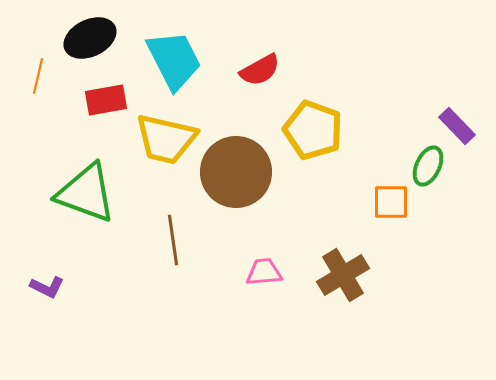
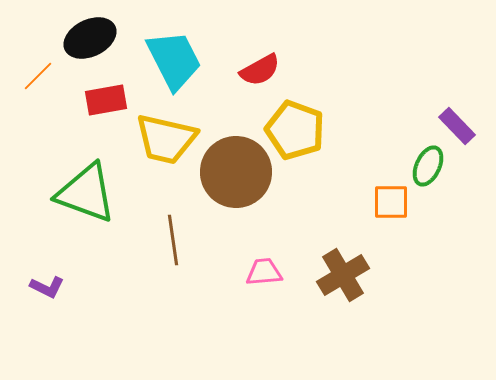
orange line: rotated 32 degrees clockwise
yellow pentagon: moved 18 px left
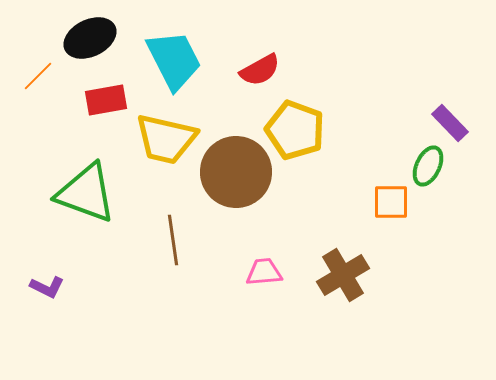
purple rectangle: moved 7 px left, 3 px up
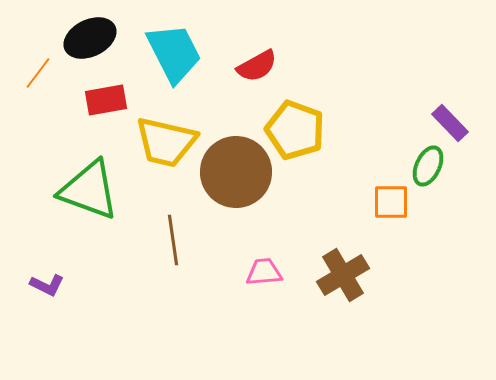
cyan trapezoid: moved 7 px up
red semicircle: moved 3 px left, 4 px up
orange line: moved 3 px up; rotated 8 degrees counterclockwise
yellow trapezoid: moved 3 px down
green triangle: moved 3 px right, 3 px up
purple L-shape: moved 2 px up
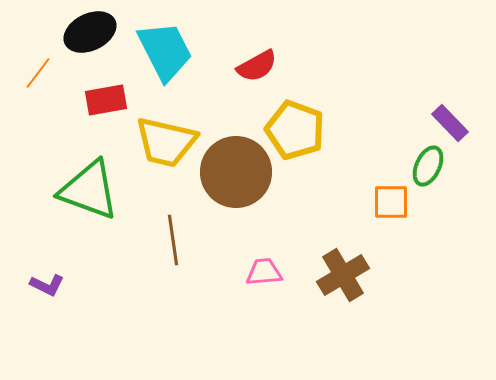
black ellipse: moved 6 px up
cyan trapezoid: moved 9 px left, 2 px up
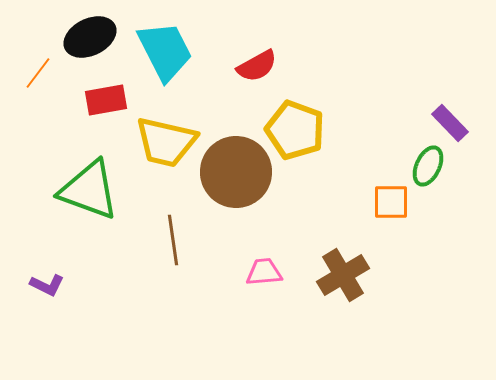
black ellipse: moved 5 px down
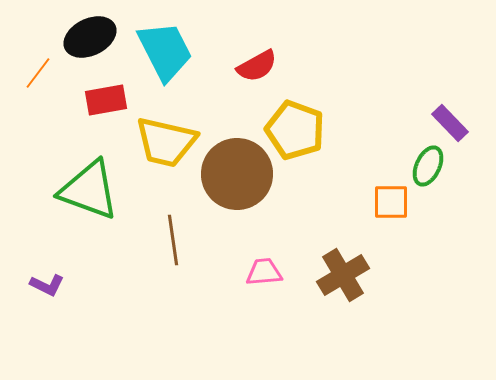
brown circle: moved 1 px right, 2 px down
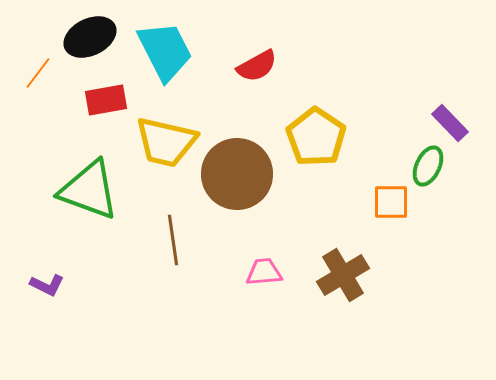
yellow pentagon: moved 21 px right, 7 px down; rotated 14 degrees clockwise
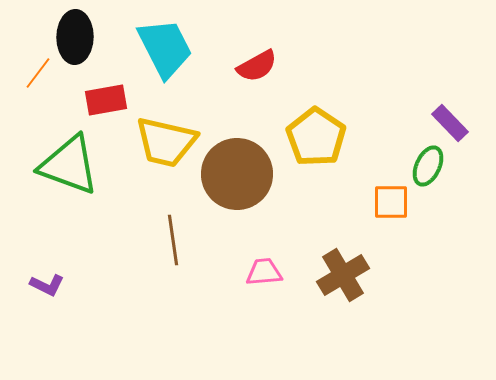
black ellipse: moved 15 px left; rotated 63 degrees counterclockwise
cyan trapezoid: moved 3 px up
green triangle: moved 20 px left, 25 px up
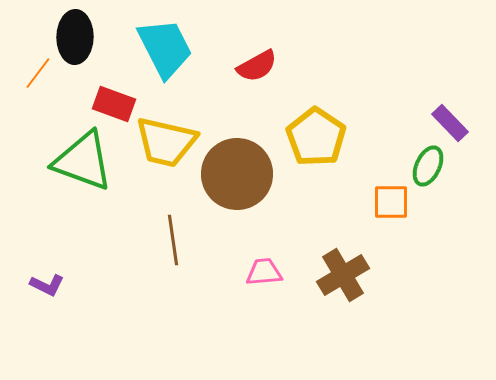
red rectangle: moved 8 px right, 4 px down; rotated 30 degrees clockwise
green triangle: moved 14 px right, 4 px up
